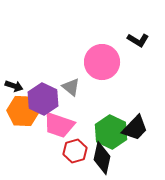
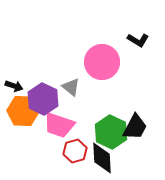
black trapezoid: moved 1 px up; rotated 16 degrees counterclockwise
black diamond: rotated 16 degrees counterclockwise
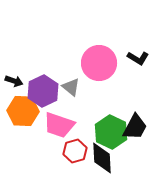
black L-shape: moved 18 px down
pink circle: moved 3 px left, 1 px down
black arrow: moved 5 px up
purple hexagon: moved 8 px up; rotated 8 degrees clockwise
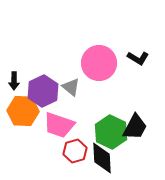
black arrow: rotated 72 degrees clockwise
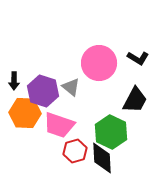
purple hexagon: rotated 16 degrees counterclockwise
orange hexagon: moved 2 px right, 2 px down
black trapezoid: moved 27 px up
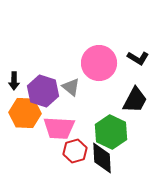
pink trapezoid: moved 3 px down; rotated 16 degrees counterclockwise
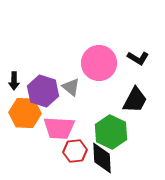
red hexagon: rotated 10 degrees clockwise
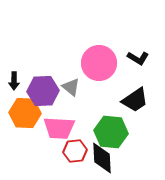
purple hexagon: rotated 20 degrees counterclockwise
black trapezoid: rotated 28 degrees clockwise
green hexagon: rotated 20 degrees counterclockwise
